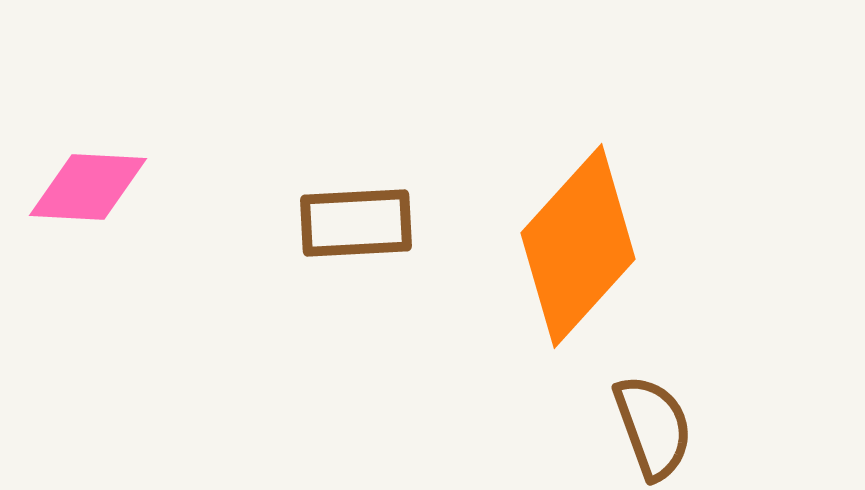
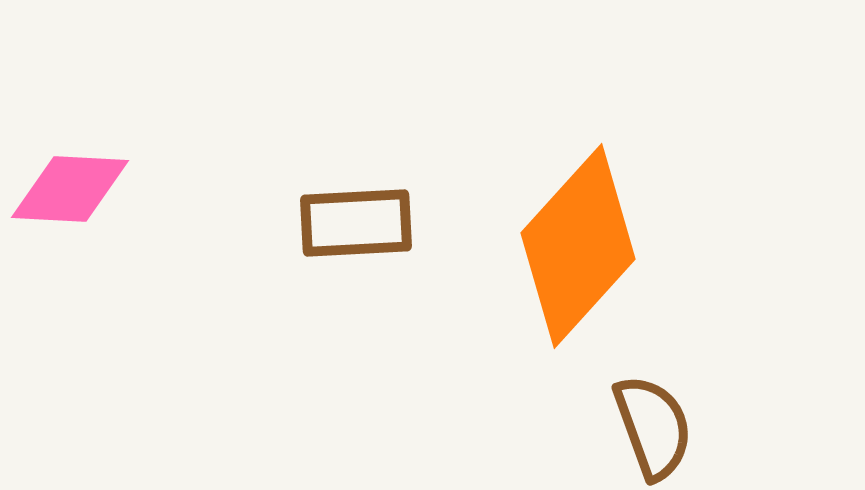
pink diamond: moved 18 px left, 2 px down
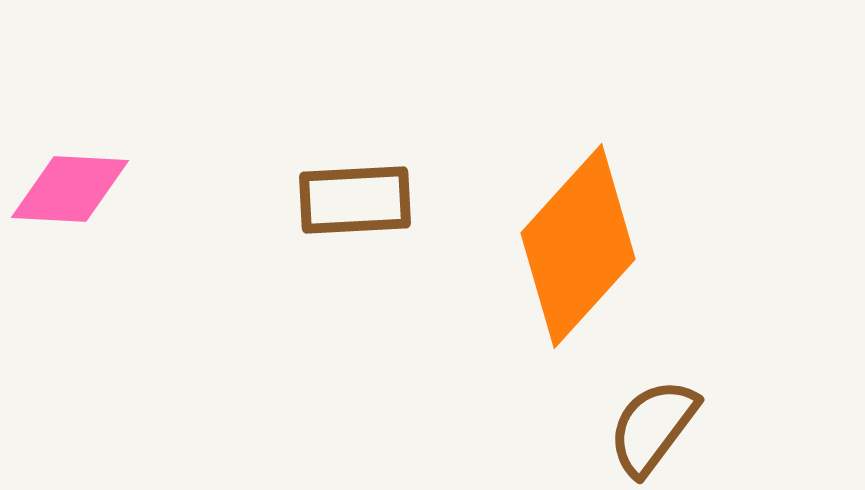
brown rectangle: moved 1 px left, 23 px up
brown semicircle: rotated 123 degrees counterclockwise
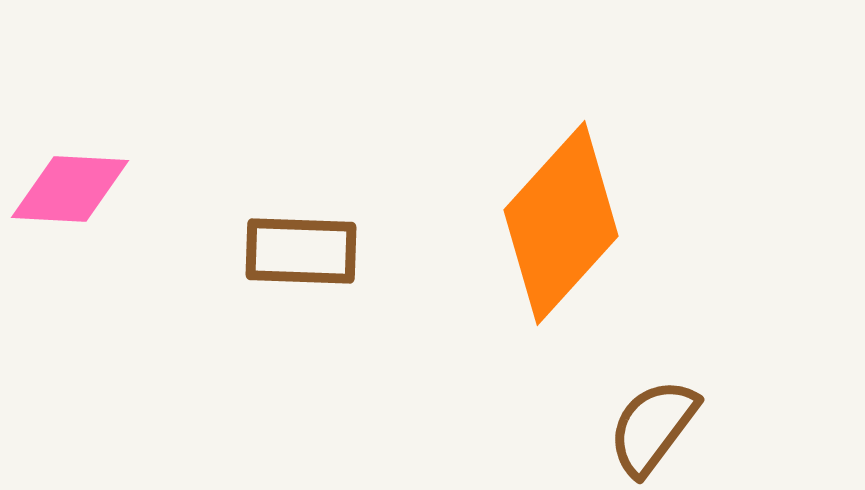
brown rectangle: moved 54 px left, 51 px down; rotated 5 degrees clockwise
orange diamond: moved 17 px left, 23 px up
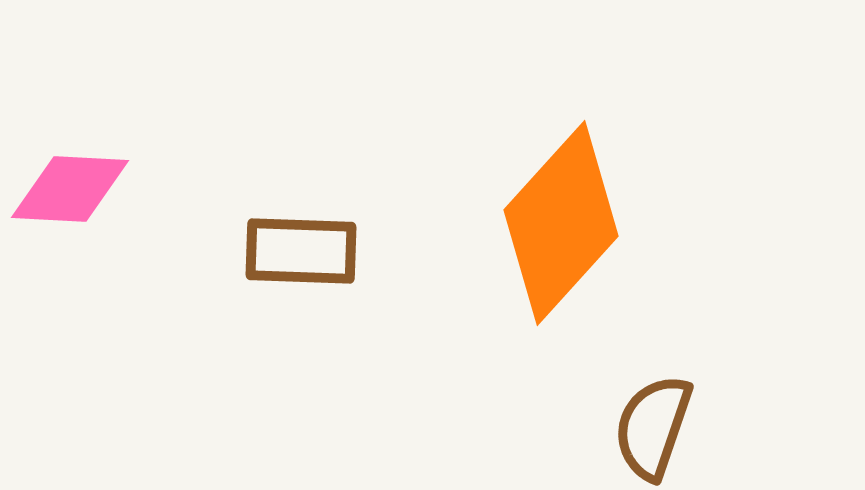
brown semicircle: rotated 18 degrees counterclockwise
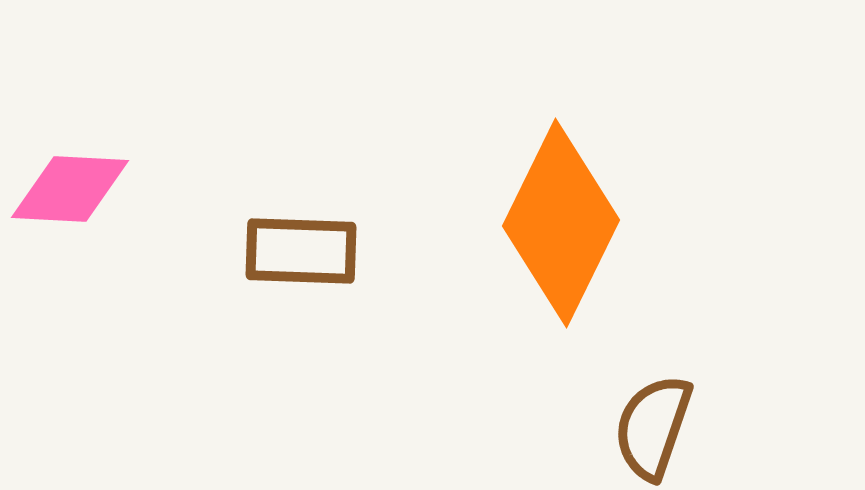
orange diamond: rotated 16 degrees counterclockwise
